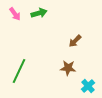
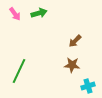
brown star: moved 4 px right, 3 px up
cyan cross: rotated 24 degrees clockwise
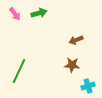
brown arrow: moved 1 px right, 1 px up; rotated 24 degrees clockwise
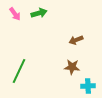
brown star: moved 2 px down
cyan cross: rotated 16 degrees clockwise
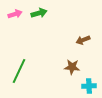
pink arrow: rotated 72 degrees counterclockwise
brown arrow: moved 7 px right
cyan cross: moved 1 px right
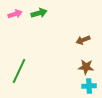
brown star: moved 14 px right
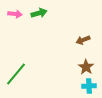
pink arrow: rotated 24 degrees clockwise
brown star: rotated 28 degrees clockwise
green line: moved 3 px left, 3 px down; rotated 15 degrees clockwise
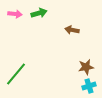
brown arrow: moved 11 px left, 10 px up; rotated 32 degrees clockwise
brown star: rotated 28 degrees clockwise
cyan cross: rotated 16 degrees counterclockwise
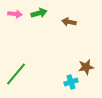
brown arrow: moved 3 px left, 8 px up
cyan cross: moved 18 px left, 4 px up
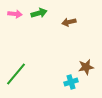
brown arrow: rotated 24 degrees counterclockwise
